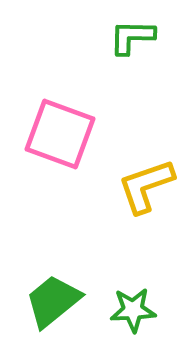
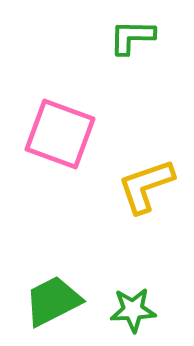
green trapezoid: rotated 12 degrees clockwise
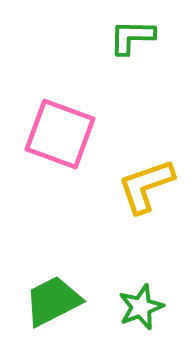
green star: moved 8 px right, 3 px up; rotated 18 degrees counterclockwise
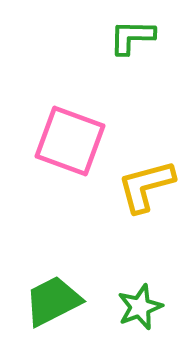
pink square: moved 10 px right, 7 px down
yellow L-shape: rotated 4 degrees clockwise
green star: moved 1 px left
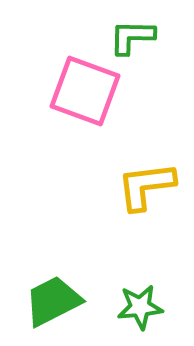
pink square: moved 15 px right, 50 px up
yellow L-shape: rotated 8 degrees clockwise
green star: rotated 15 degrees clockwise
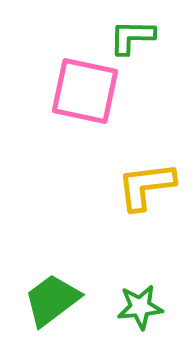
pink square: rotated 8 degrees counterclockwise
green trapezoid: moved 1 px left, 1 px up; rotated 10 degrees counterclockwise
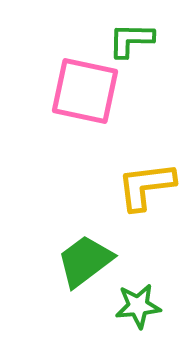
green L-shape: moved 1 px left, 3 px down
green trapezoid: moved 33 px right, 39 px up
green star: moved 2 px left, 1 px up
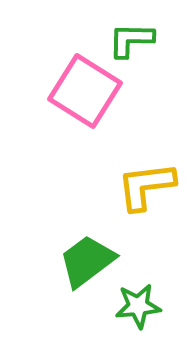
pink square: rotated 20 degrees clockwise
green trapezoid: moved 2 px right
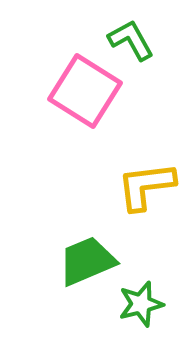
green L-shape: rotated 60 degrees clockwise
green trapezoid: rotated 14 degrees clockwise
green star: moved 3 px right, 2 px up; rotated 9 degrees counterclockwise
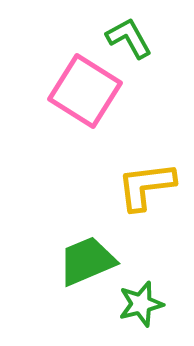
green L-shape: moved 2 px left, 2 px up
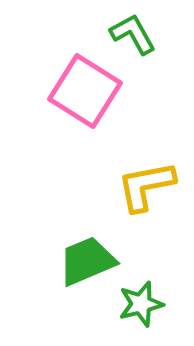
green L-shape: moved 4 px right, 4 px up
yellow L-shape: rotated 4 degrees counterclockwise
